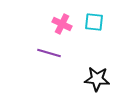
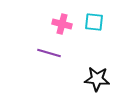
pink cross: rotated 12 degrees counterclockwise
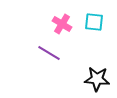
pink cross: rotated 18 degrees clockwise
purple line: rotated 15 degrees clockwise
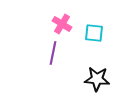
cyan square: moved 11 px down
purple line: moved 4 px right; rotated 70 degrees clockwise
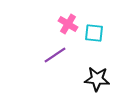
pink cross: moved 6 px right
purple line: moved 2 px right, 2 px down; rotated 45 degrees clockwise
